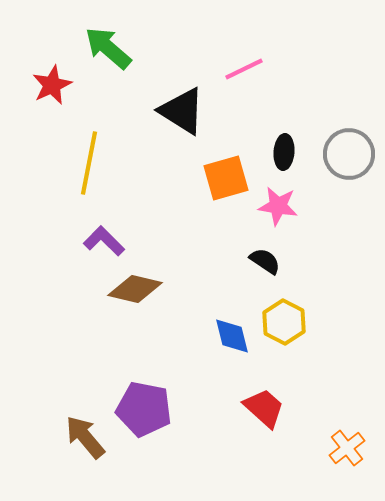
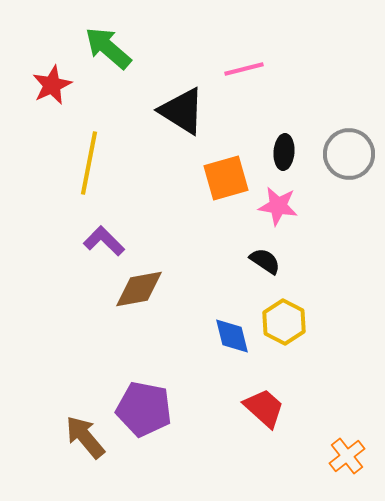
pink line: rotated 12 degrees clockwise
brown diamond: moved 4 px right; rotated 24 degrees counterclockwise
orange cross: moved 8 px down
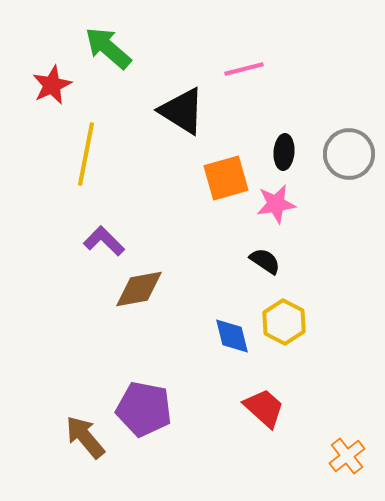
yellow line: moved 3 px left, 9 px up
pink star: moved 2 px left, 2 px up; rotated 18 degrees counterclockwise
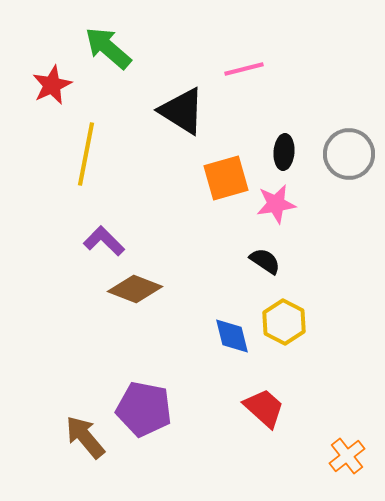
brown diamond: moved 4 px left; rotated 32 degrees clockwise
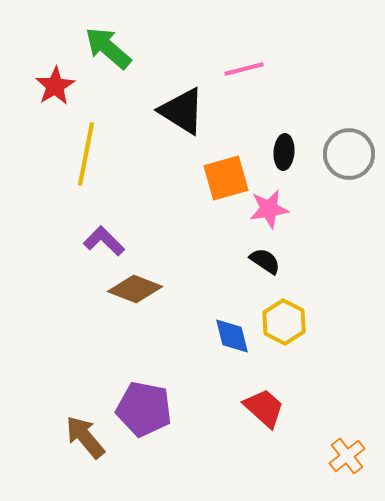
red star: moved 3 px right, 1 px down; rotated 6 degrees counterclockwise
pink star: moved 7 px left, 5 px down
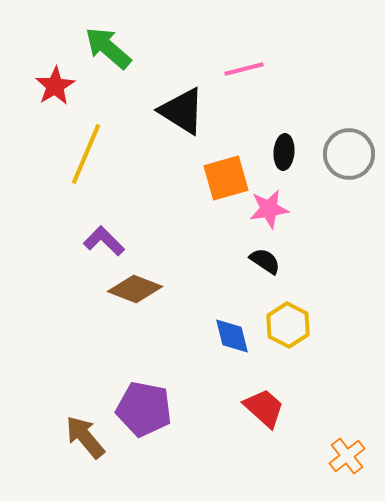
yellow line: rotated 12 degrees clockwise
yellow hexagon: moved 4 px right, 3 px down
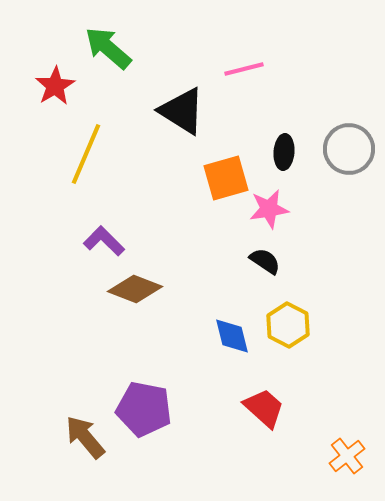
gray circle: moved 5 px up
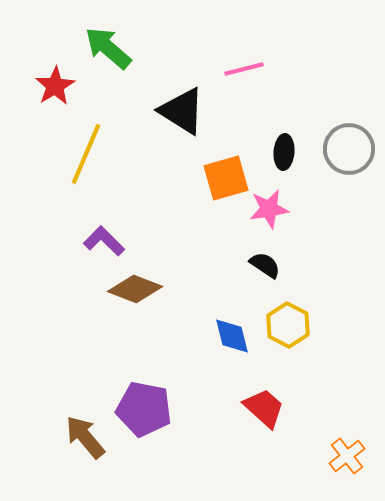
black semicircle: moved 4 px down
